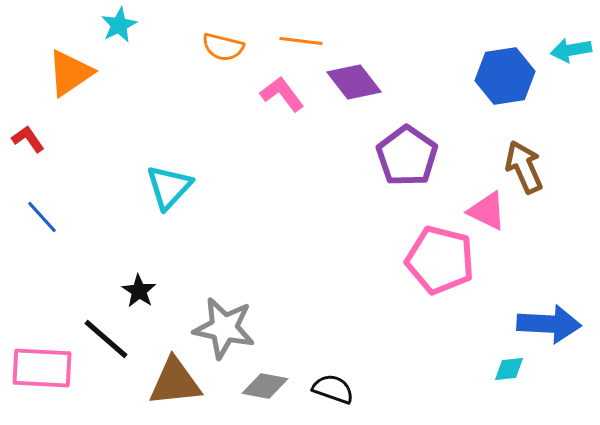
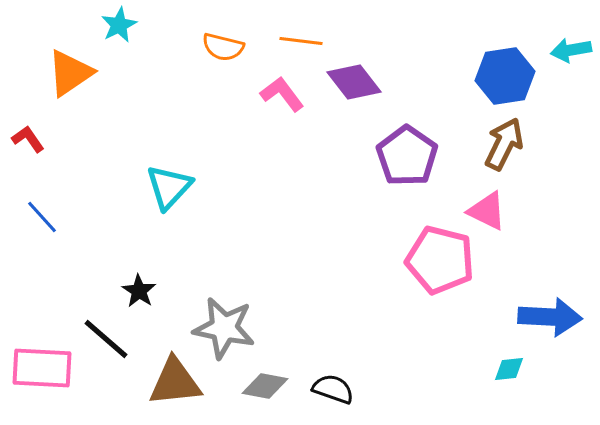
brown arrow: moved 20 px left, 23 px up; rotated 50 degrees clockwise
blue arrow: moved 1 px right, 7 px up
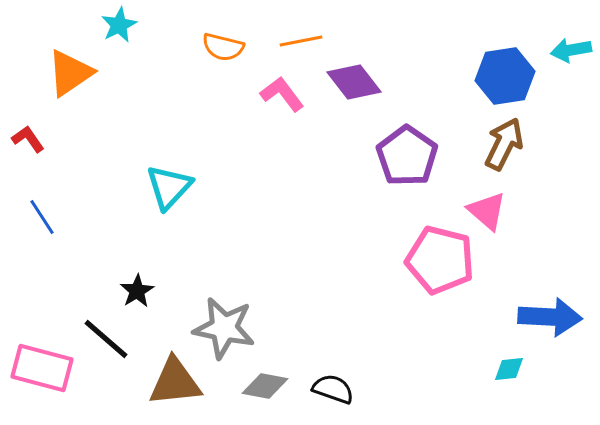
orange line: rotated 18 degrees counterclockwise
pink triangle: rotated 15 degrees clockwise
blue line: rotated 9 degrees clockwise
black star: moved 2 px left; rotated 8 degrees clockwise
pink rectangle: rotated 12 degrees clockwise
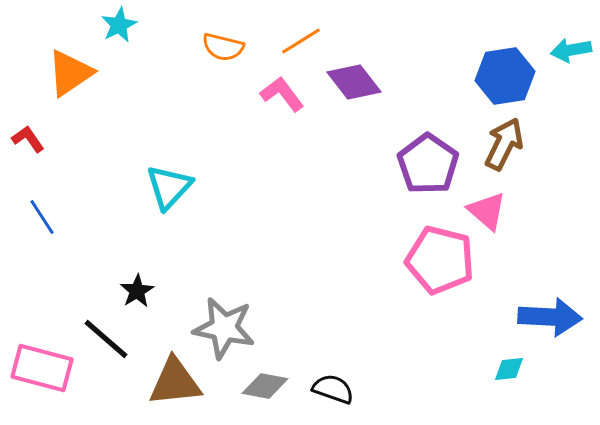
orange line: rotated 21 degrees counterclockwise
purple pentagon: moved 21 px right, 8 px down
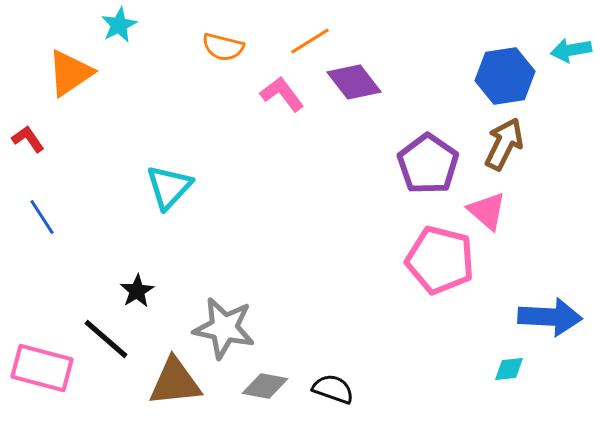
orange line: moved 9 px right
